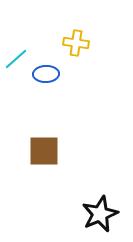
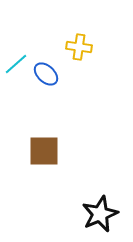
yellow cross: moved 3 px right, 4 px down
cyan line: moved 5 px down
blue ellipse: rotated 45 degrees clockwise
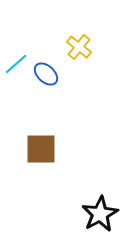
yellow cross: rotated 30 degrees clockwise
brown square: moved 3 px left, 2 px up
black star: rotated 6 degrees counterclockwise
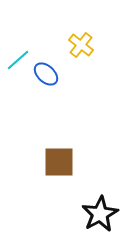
yellow cross: moved 2 px right, 2 px up
cyan line: moved 2 px right, 4 px up
brown square: moved 18 px right, 13 px down
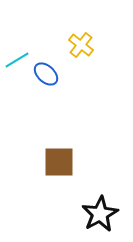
cyan line: moved 1 px left; rotated 10 degrees clockwise
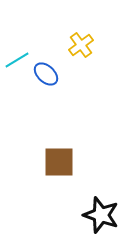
yellow cross: rotated 15 degrees clockwise
black star: moved 1 px right, 1 px down; rotated 24 degrees counterclockwise
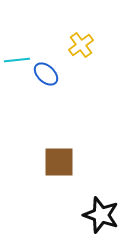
cyan line: rotated 25 degrees clockwise
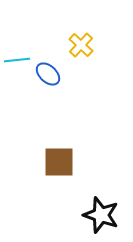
yellow cross: rotated 10 degrees counterclockwise
blue ellipse: moved 2 px right
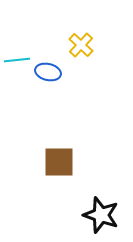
blue ellipse: moved 2 px up; rotated 30 degrees counterclockwise
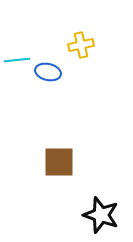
yellow cross: rotated 35 degrees clockwise
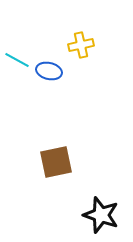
cyan line: rotated 35 degrees clockwise
blue ellipse: moved 1 px right, 1 px up
brown square: moved 3 px left; rotated 12 degrees counterclockwise
